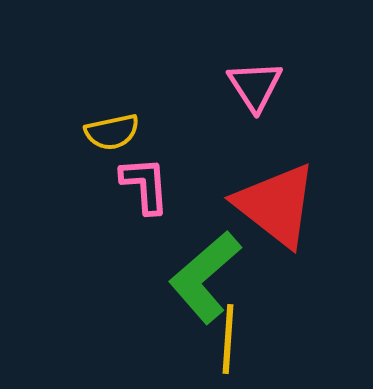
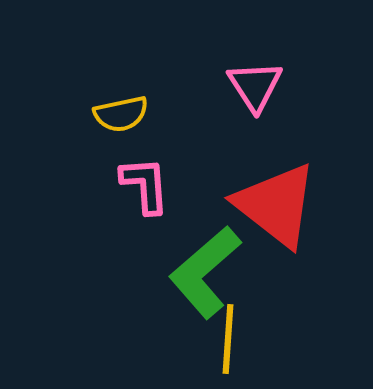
yellow semicircle: moved 9 px right, 18 px up
green L-shape: moved 5 px up
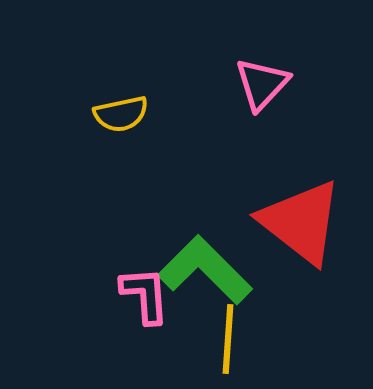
pink triangle: moved 7 px right, 2 px up; rotated 16 degrees clockwise
pink L-shape: moved 110 px down
red triangle: moved 25 px right, 17 px down
green L-shape: moved 2 px up; rotated 86 degrees clockwise
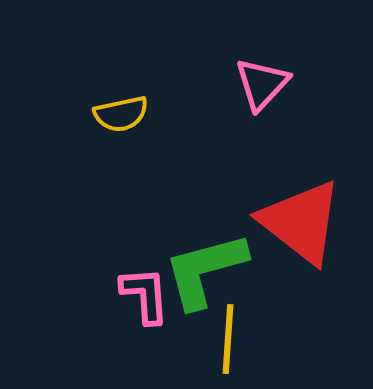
green L-shape: rotated 60 degrees counterclockwise
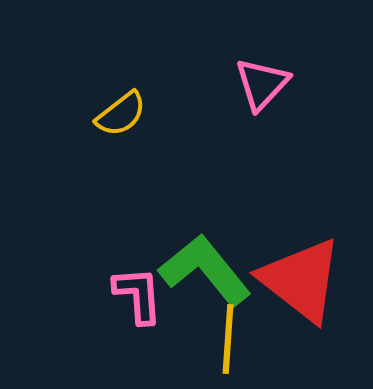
yellow semicircle: rotated 26 degrees counterclockwise
red triangle: moved 58 px down
green L-shape: rotated 66 degrees clockwise
pink L-shape: moved 7 px left
